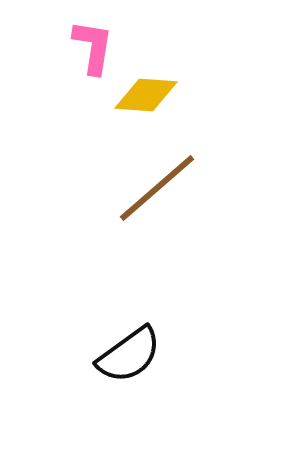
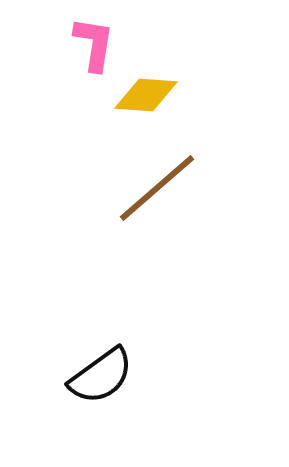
pink L-shape: moved 1 px right, 3 px up
black semicircle: moved 28 px left, 21 px down
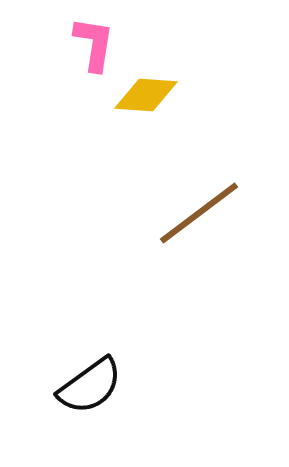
brown line: moved 42 px right, 25 px down; rotated 4 degrees clockwise
black semicircle: moved 11 px left, 10 px down
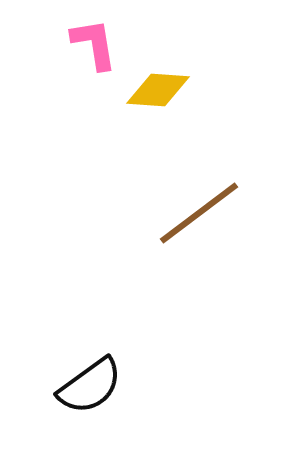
pink L-shape: rotated 18 degrees counterclockwise
yellow diamond: moved 12 px right, 5 px up
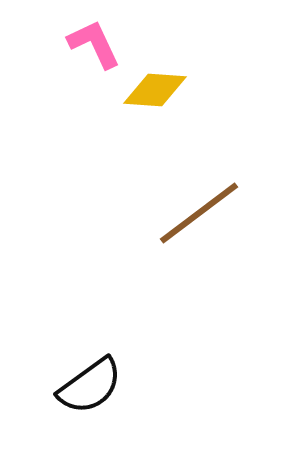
pink L-shape: rotated 16 degrees counterclockwise
yellow diamond: moved 3 px left
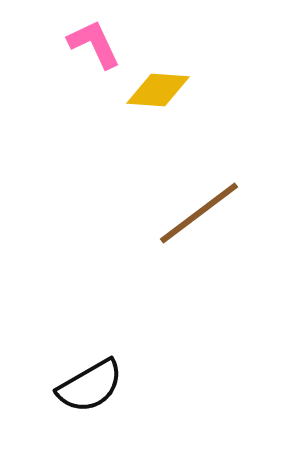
yellow diamond: moved 3 px right
black semicircle: rotated 6 degrees clockwise
